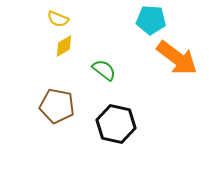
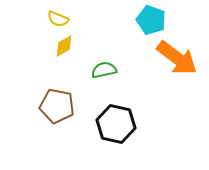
cyan pentagon: rotated 16 degrees clockwise
green semicircle: rotated 50 degrees counterclockwise
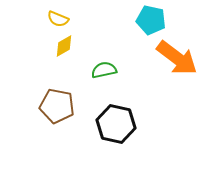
cyan pentagon: rotated 8 degrees counterclockwise
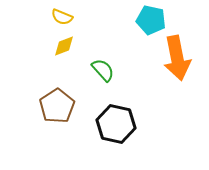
yellow semicircle: moved 4 px right, 2 px up
yellow diamond: rotated 10 degrees clockwise
orange arrow: rotated 42 degrees clockwise
green semicircle: moved 1 px left; rotated 60 degrees clockwise
brown pentagon: rotated 28 degrees clockwise
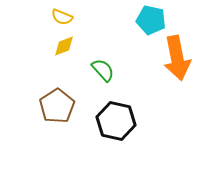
black hexagon: moved 3 px up
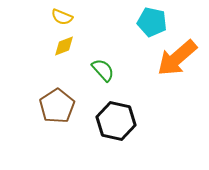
cyan pentagon: moved 1 px right, 2 px down
orange arrow: rotated 60 degrees clockwise
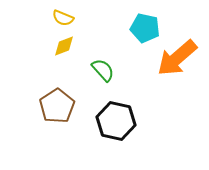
yellow semicircle: moved 1 px right, 1 px down
cyan pentagon: moved 7 px left, 6 px down
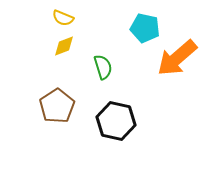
green semicircle: moved 3 px up; rotated 25 degrees clockwise
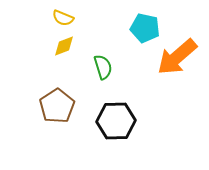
orange arrow: moved 1 px up
black hexagon: rotated 15 degrees counterclockwise
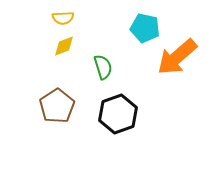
yellow semicircle: rotated 25 degrees counterclockwise
black hexagon: moved 2 px right, 7 px up; rotated 18 degrees counterclockwise
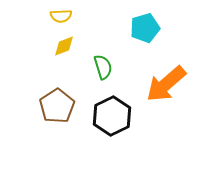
yellow semicircle: moved 2 px left, 2 px up
cyan pentagon: rotated 28 degrees counterclockwise
orange arrow: moved 11 px left, 27 px down
black hexagon: moved 6 px left, 2 px down; rotated 6 degrees counterclockwise
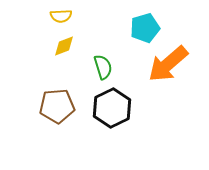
orange arrow: moved 2 px right, 20 px up
brown pentagon: rotated 28 degrees clockwise
black hexagon: moved 8 px up
